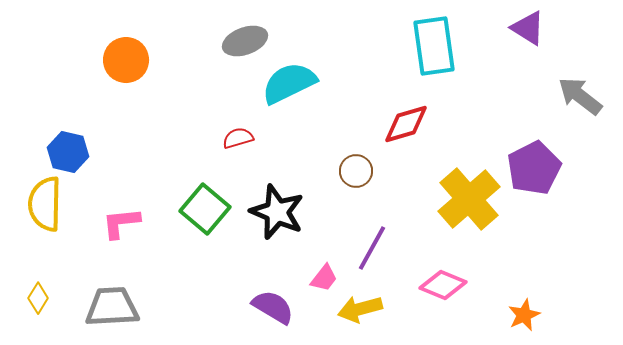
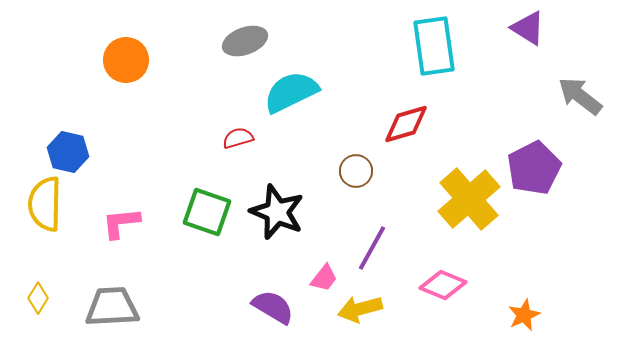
cyan semicircle: moved 2 px right, 9 px down
green square: moved 2 px right, 3 px down; rotated 21 degrees counterclockwise
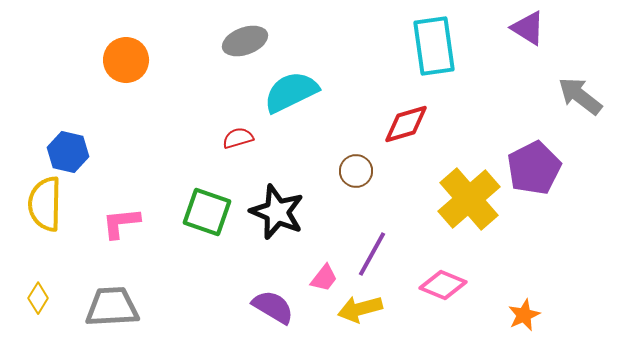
purple line: moved 6 px down
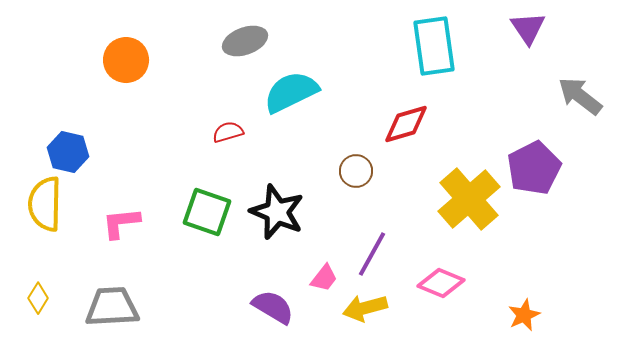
purple triangle: rotated 24 degrees clockwise
red semicircle: moved 10 px left, 6 px up
pink diamond: moved 2 px left, 2 px up
yellow arrow: moved 5 px right, 1 px up
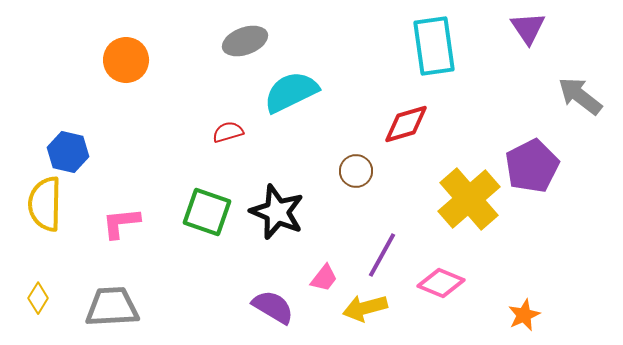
purple pentagon: moved 2 px left, 2 px up
purple line: moved 10 px right, 1 px down
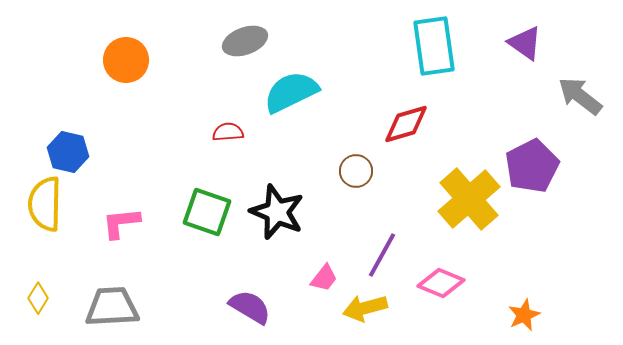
purple triangle: moved 3 px left, 15 px down; rotated 21 degrees counterclockwise
red semicircle: rotated 12 degrees clockwise
purple semicircle: moved 23 px left
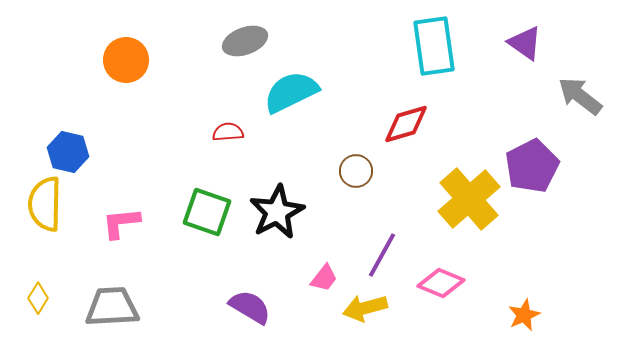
black star: rotated 22 degrees clockwise
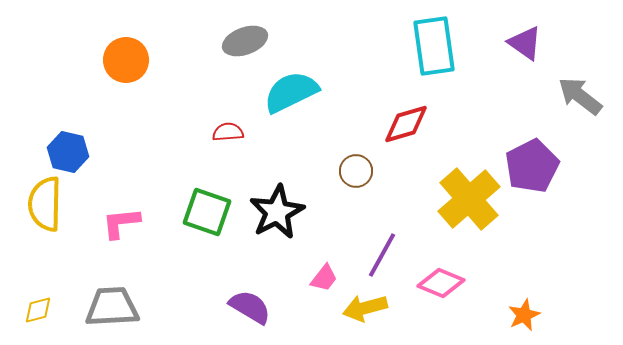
yellow diamond: moved 12 px down; rotated 44 degrees clockwise
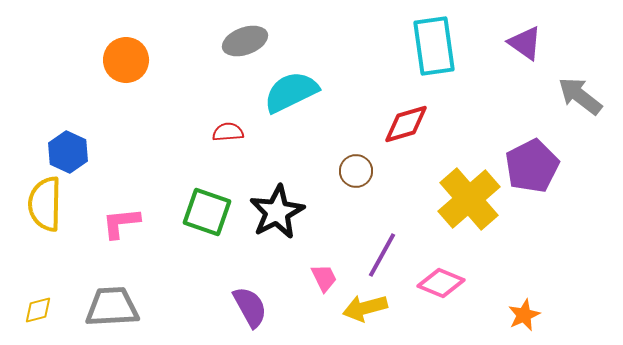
blue hexagon: rotated 12 degrees clockwise
pink trapezoid: rotated 64 degrees counterclockwise
purple semicircle: rotated 30 degrees clockwise
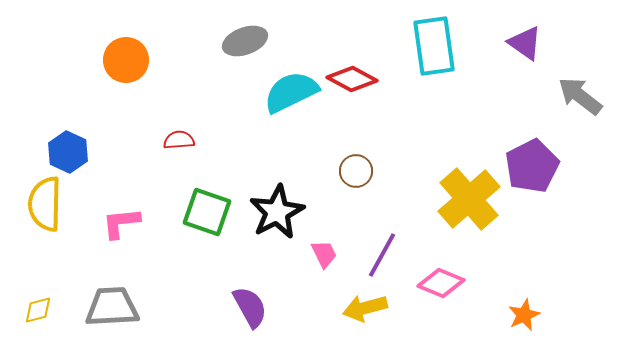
red diamond: moved 54 px left, 45 px up; rotated 45 degrees clockwise
red semicircle: moved 49 px left, 8 px down
pink trapezoid: moved 24 px up
